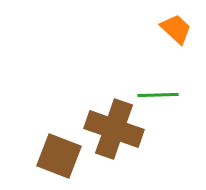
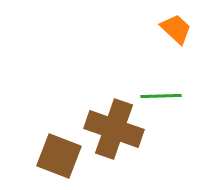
green line: moved 3 px right, 1 px down
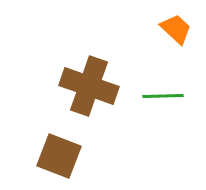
green line: moved 2 px right
brown cross: moved 25 px left, 43 px up
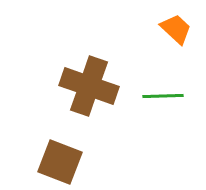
brown square: moved 1 px right, 6 px down
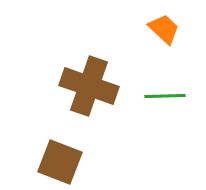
orange trapezoid: moved 12 px left
green line: moved 2 px right
